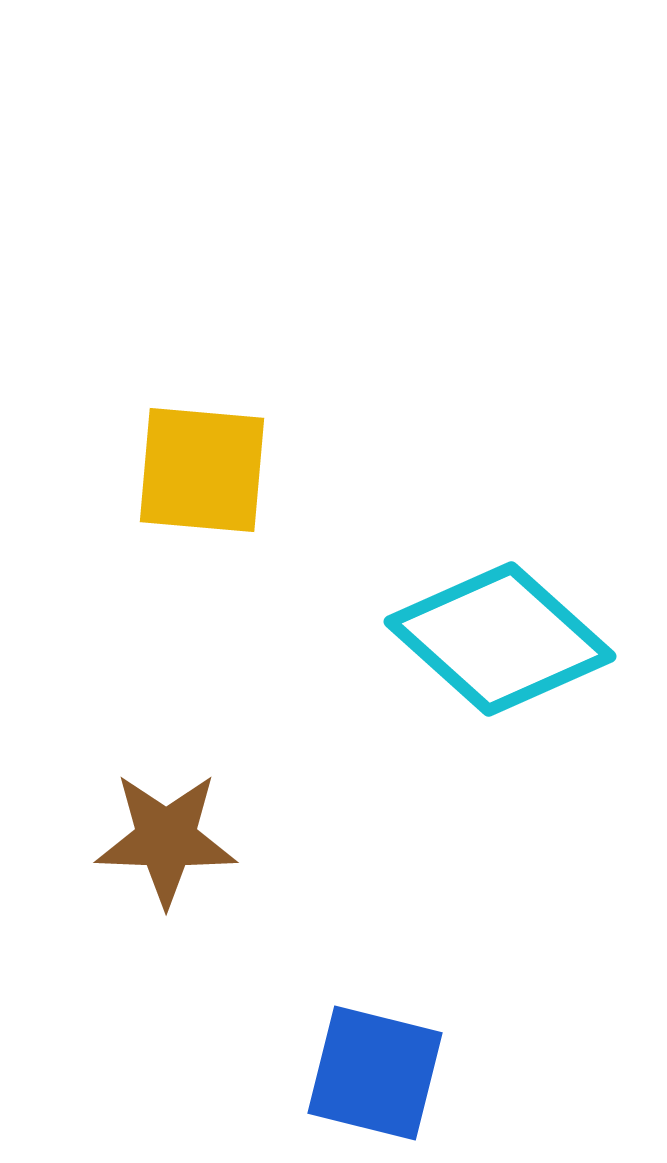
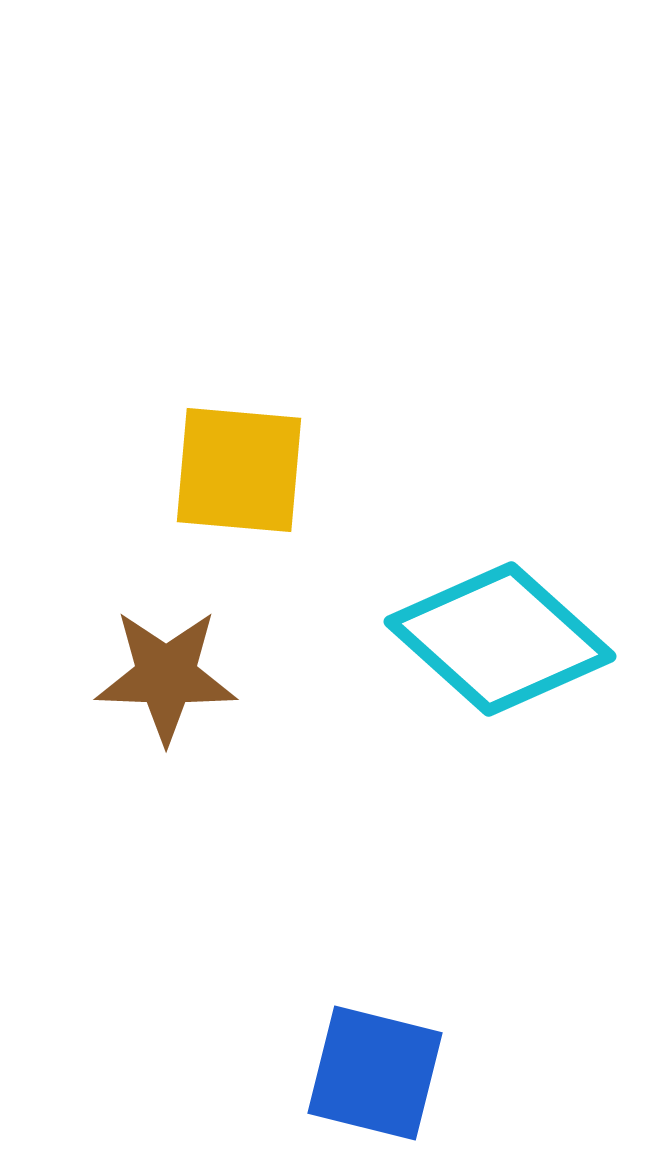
yellow square: moved 37 px right
brown star: moved 163 px up
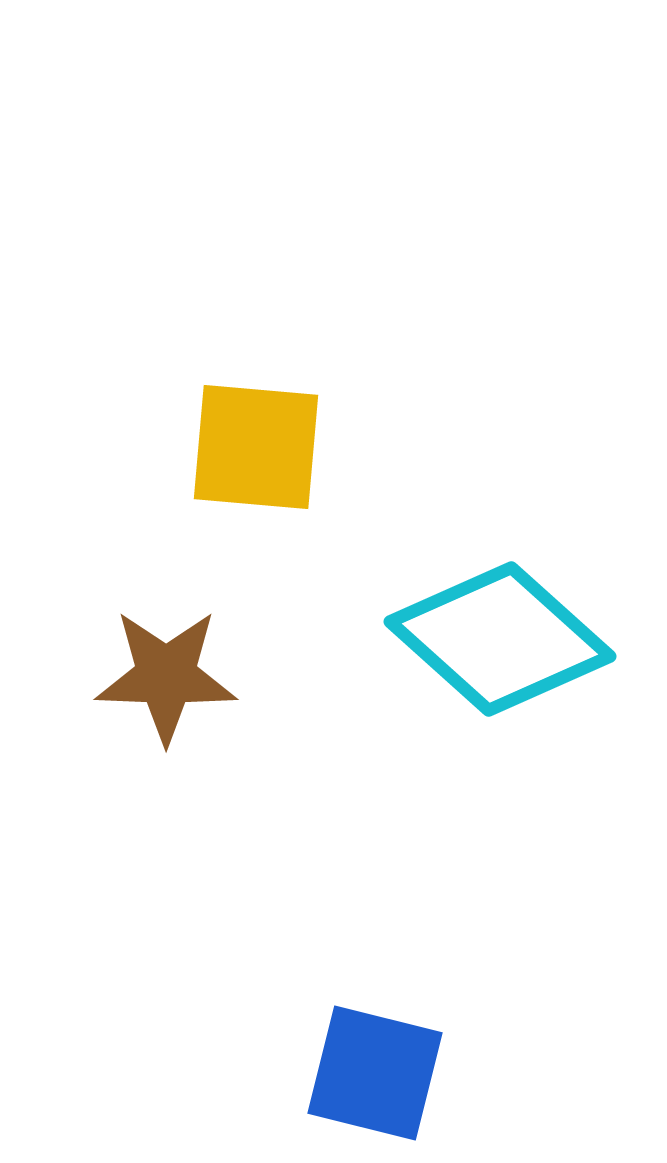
yellow square: moved 17 px right, 23 px up
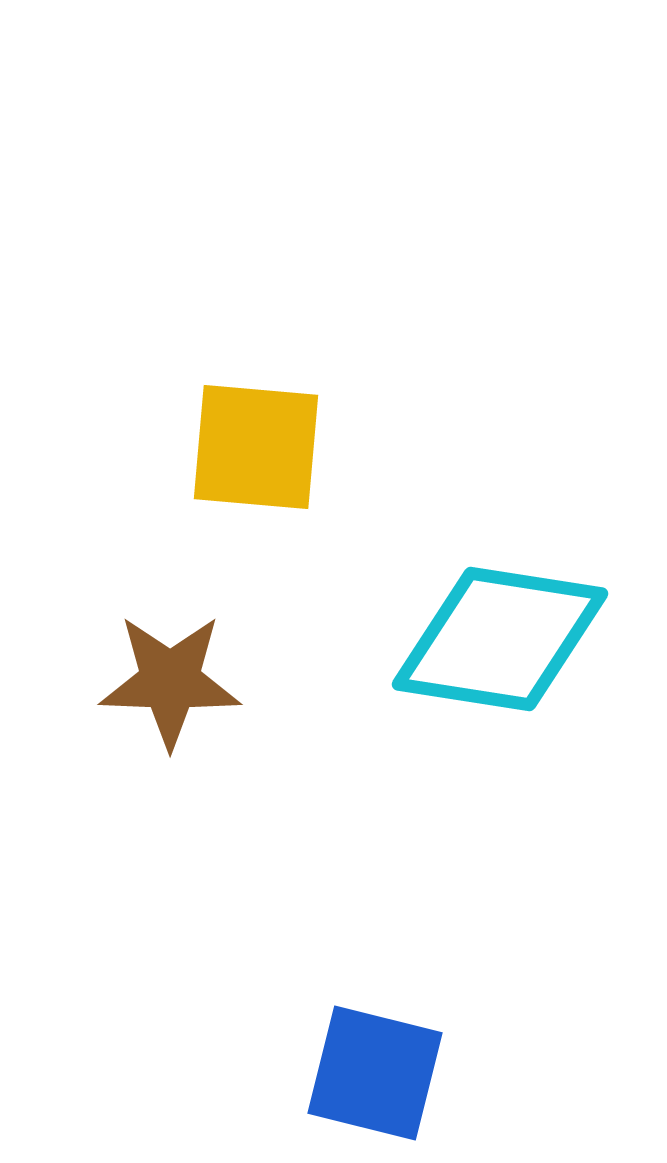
cyan diamond: rotated 33 degrees counterclockwise
brown star: moved 4 px right, 5 px down
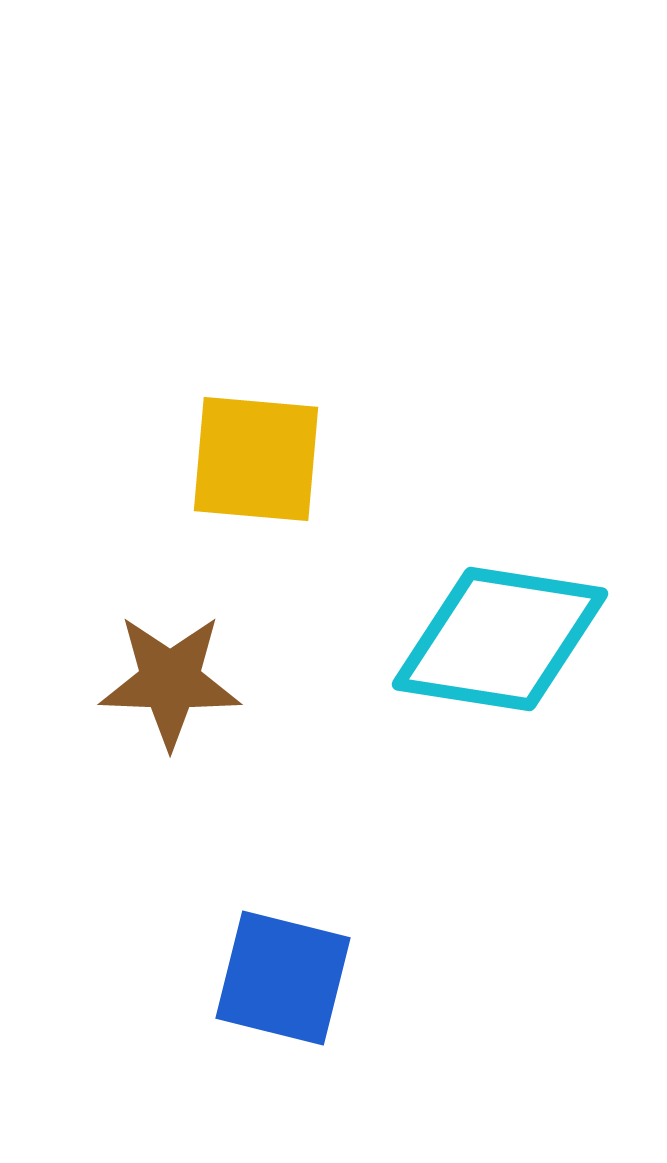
yellow square: moved 12 px down
blue square: moved 92 px left, 95 px up
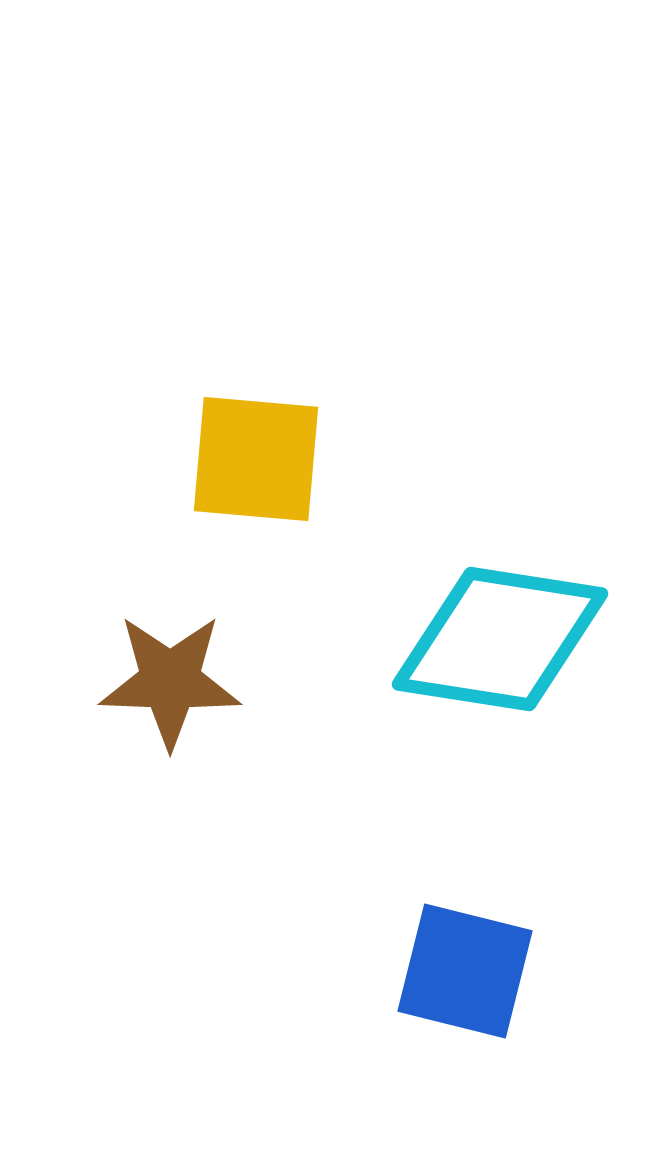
blue square: moved 182 px right, 7 px up
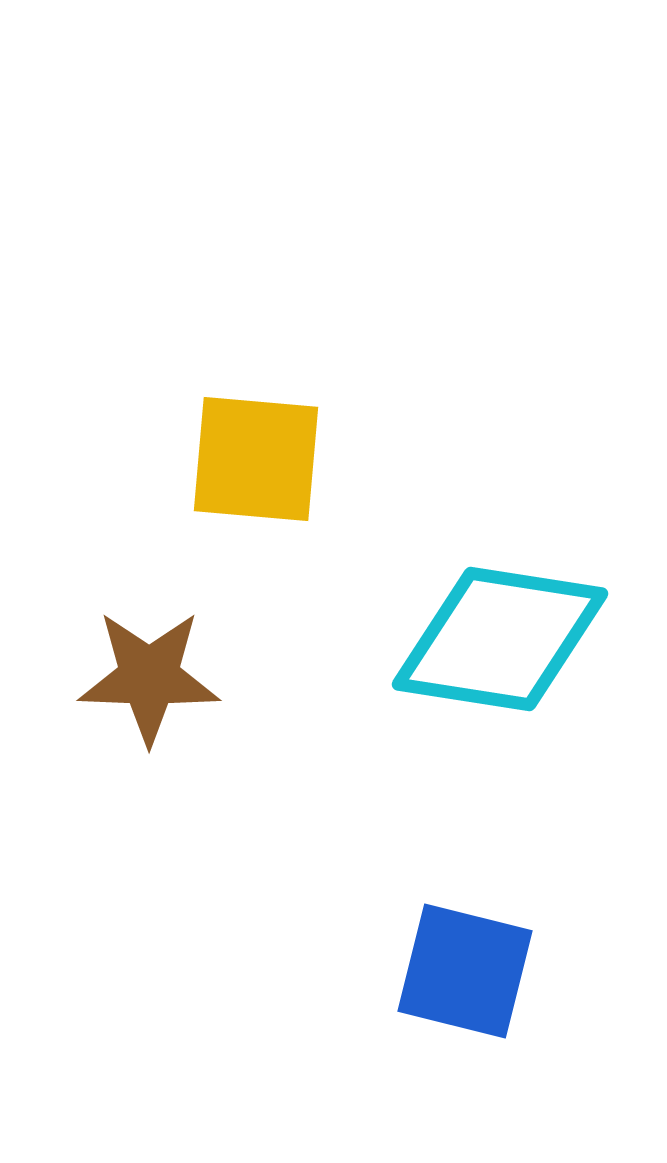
brown star: moved 21 px left, 4 px up
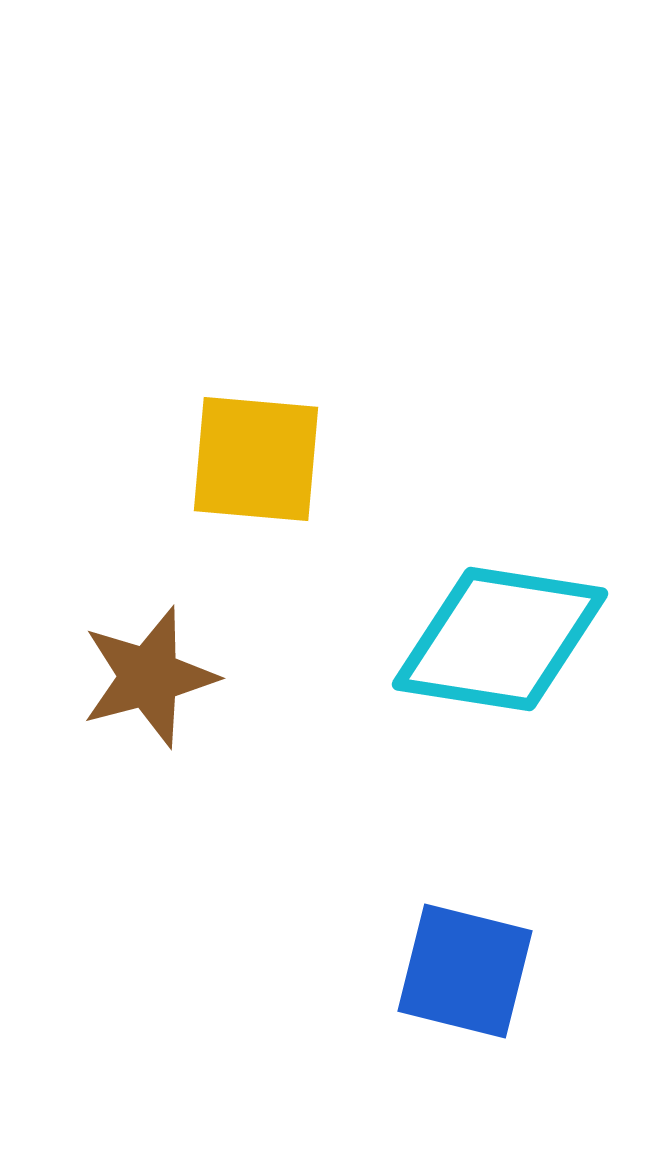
brown star: rotated 17 degrees counterclockwise
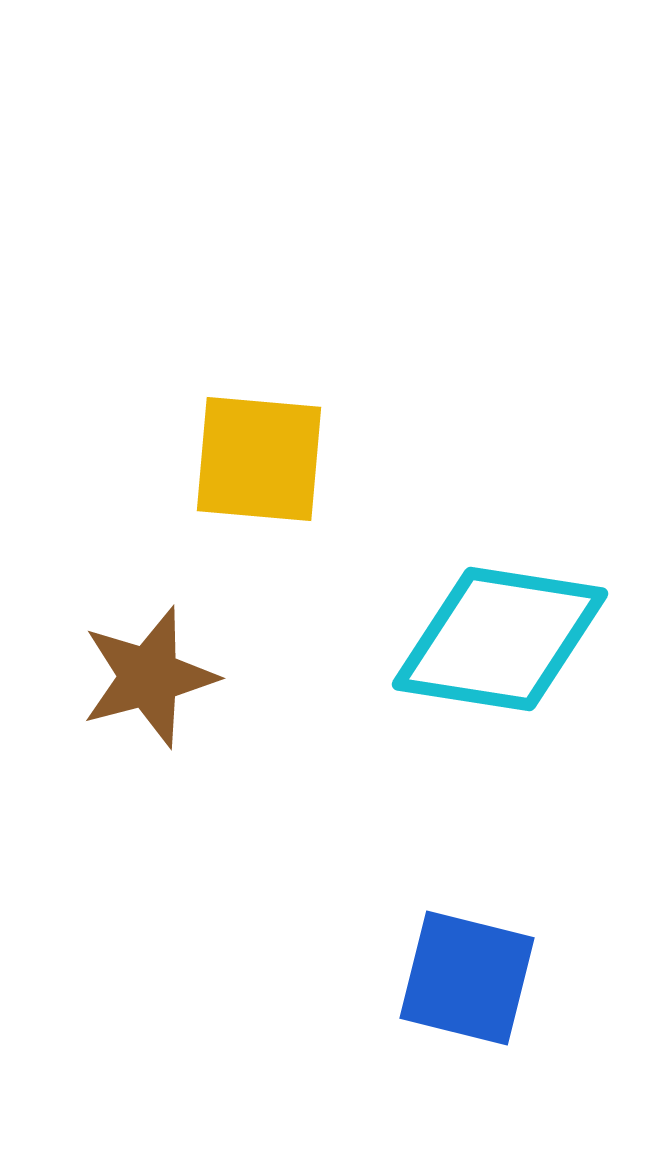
yellow square: moved 3 px right
blue square: moved 2 px right, 7 px down
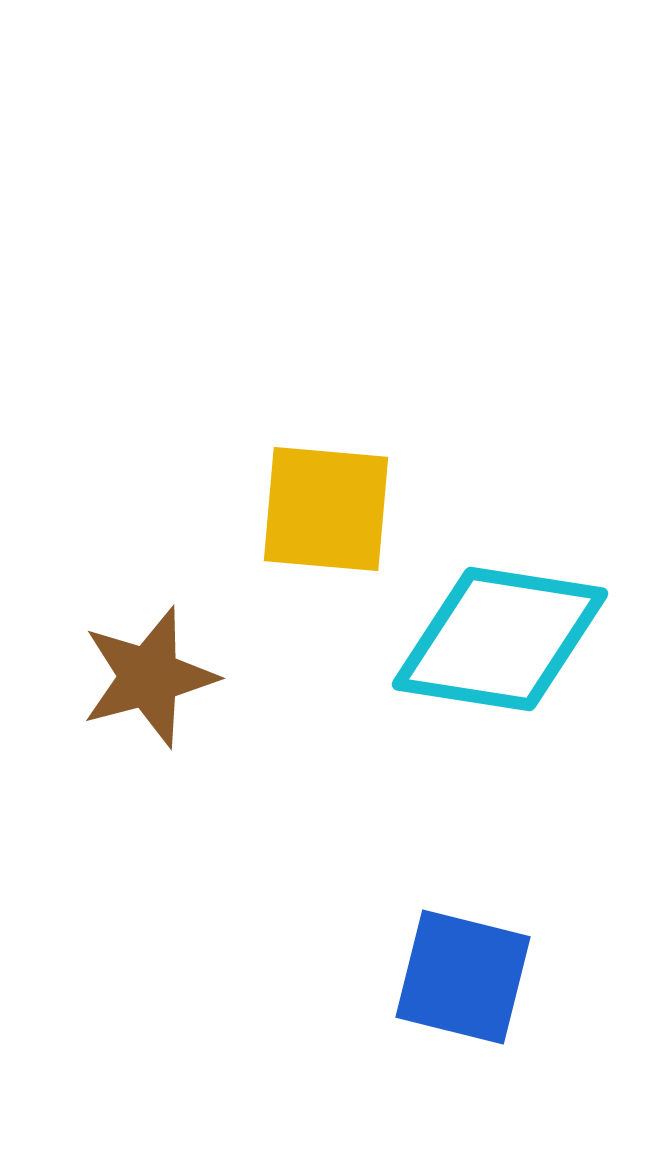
yellow square: moved 67 px right, 50 px down
blue square: moved 4 px left, 1 px up
